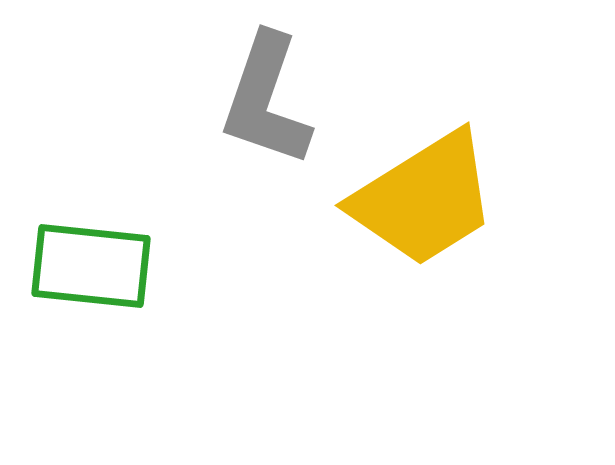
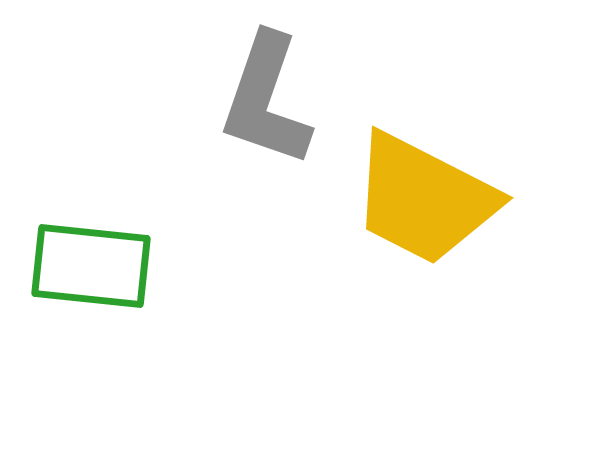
yellow trapezoid: rotated 59 degrees clockwise
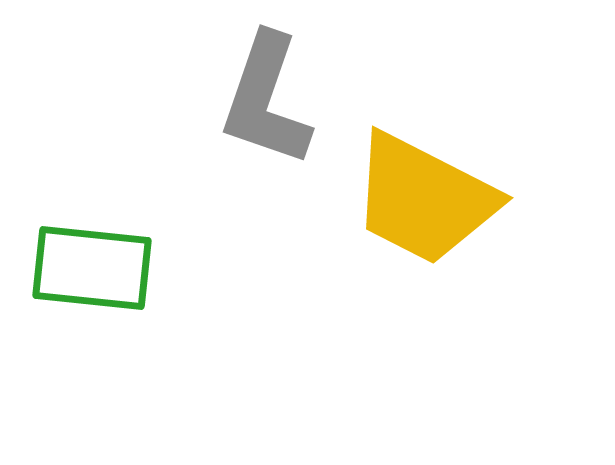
green rectangle: moved 1 px right, 2 px down
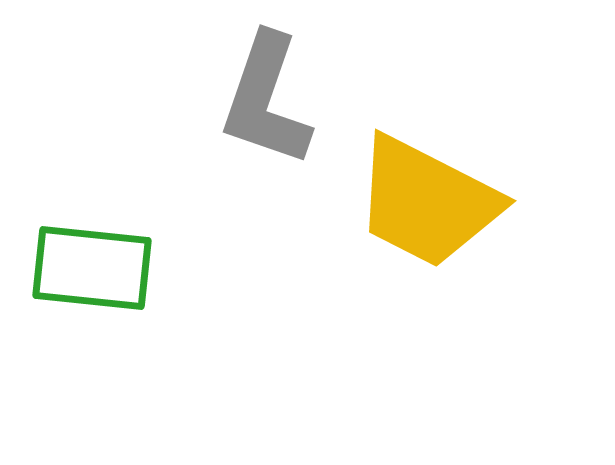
yellow trapezoid: moved 3 px right, 3 px down
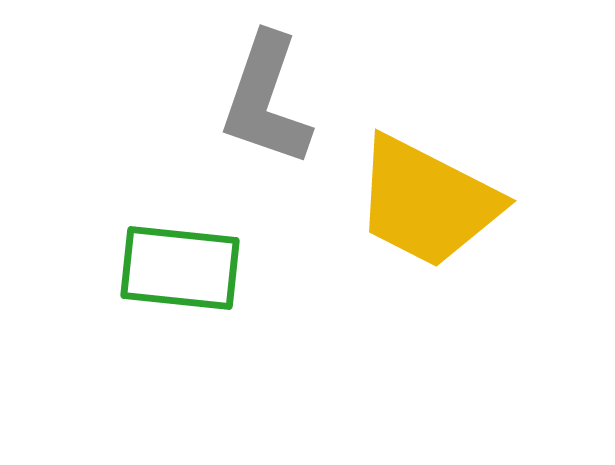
green rectangle: moved 88 px right
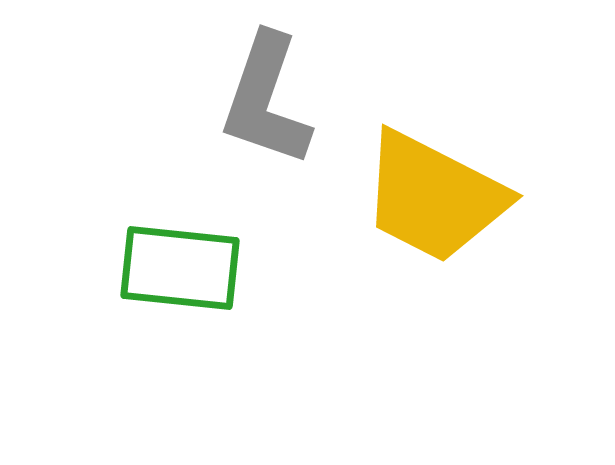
yellow trapezoid: moved 7 px right, 5 px up
